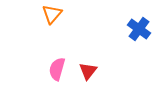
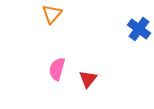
red triangle: moved 8 px down
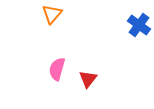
blue cross: moved 4 px up
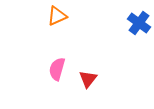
orange triangle: moved 5 px right, 2 px down; rotated 25 degrees clockwise
blue cross: moved 2 px up
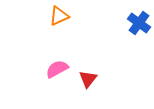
orange triangle: moved 2 px right
pink semicircle: rotated 45 degrees clockwise
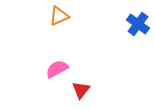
blue cross: moved 1 px left, 1 px down
red triangle: moved 7 px left, 11 px down
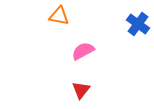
orange triangle: rotated 35 degrees clockwise
pink semicircle: moved 26 px right, 18 px up
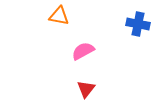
blue cross: rotated 25 degrees counterclockwise
red triangle: moved 5 px right, 1 px up
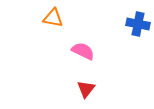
orange triangle: moved 6 px left, 2 px down
pink semicircle: rotated 55 degrees clockwise
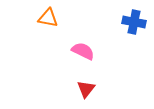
orange triangle: moved 5 px left
blue cross: moved 4 px left, 2 px up
